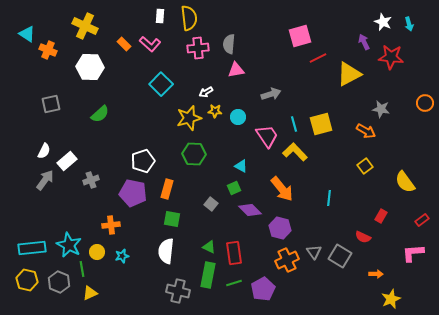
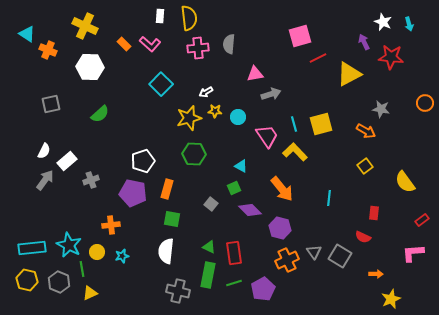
pink triangle at (236, 70): moved 19 px right, 4 px down
red rectangle at (381, 216): moved 7 px left, 3 px up; rotated 24 degrees counterclockwise
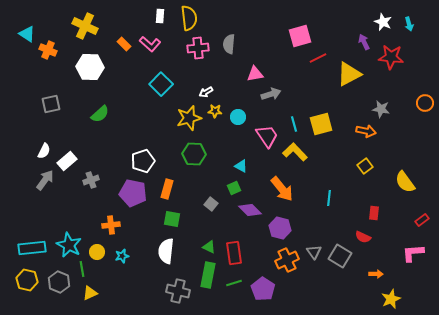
orange arrow at (366, 131): rotated 18 degrees counterclockwise
purple pentagon at (263, 289): rotated 10 degrees counterclockwise
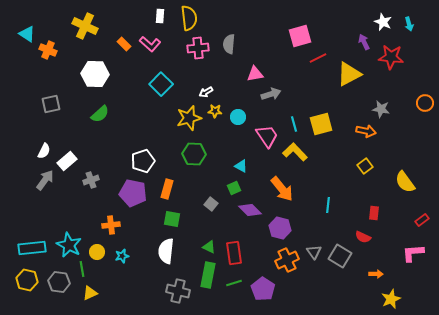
white hexagon at (90, 67): moved 5 px right, 7 px down
cyan line at (329, 198): moved 1 px left, 7 px down
gray hexagon at (59, 282): rotated 15 degrees counterclockwise
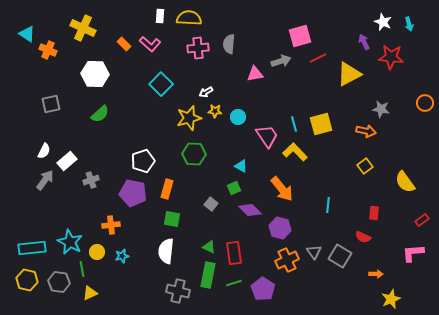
yellow semicircle at (189, 18): rotated 80 degrees counterclockwise
yellow cross at (85, 26): moved 2 px left, 2 px down
gray arrow at (271, 94): moved 10 px right, 33 px up
cyan star at (69, 245): moved 1 px right, 3 px up
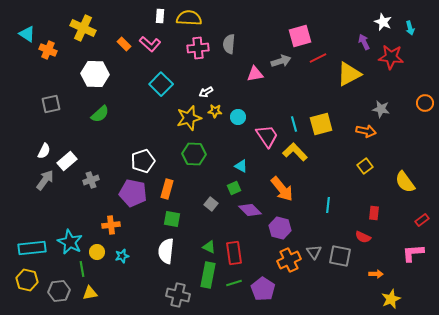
cyan arrow at (409, 24): moved 1 px right, 4 px down
gray square at (340, 256): rotated 20 degrees counterclockwise
orange cross at (287, 260): moved 2 px right
gray hexagon at (59, 282): moved 9 px down; rotated 15 degrees counterclockwise
gray cross at (178, 291): moved 4 px down
yellow triangle at (90, 293): rotated 14 degrees clockwise
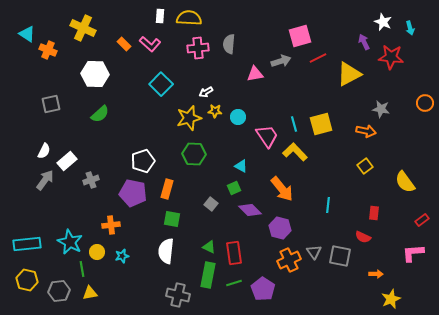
cyan rectangle at (32, 248): moved 5 px left, 4 px up
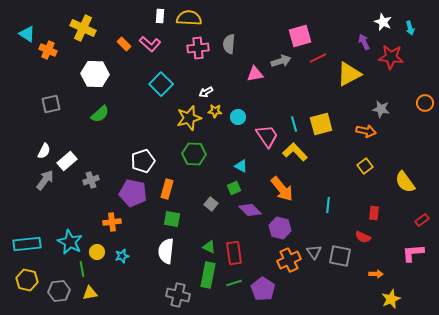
orange cross at (111, 225): moved 1 px right, 3 px up
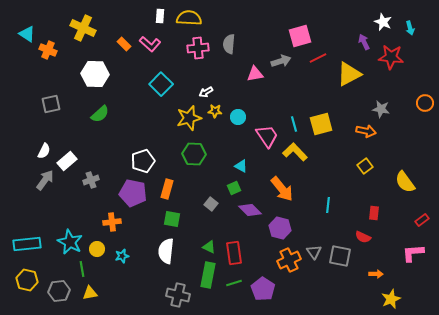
yellow circle at (97, 252): moved 3 px up
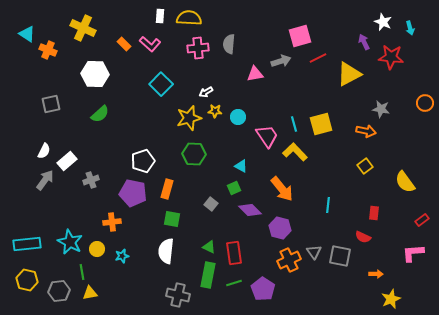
green line at (82, 269): moved 3 px down
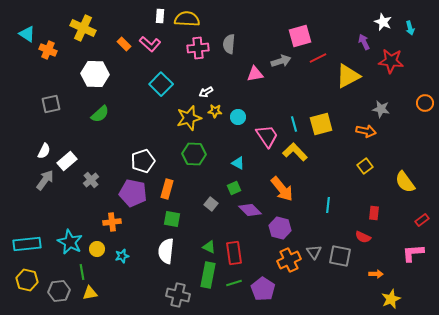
yellow semicircle at (189, 18): moved 2 px left, 1 px down
red star at (391, 57): moved 4 px down
yellow triangle at (349, 74): moved 1 px left, 2 px down
cyan triangle at (241, 166): moved 3 px left, 3 px up
gray cross at (91, 180): rotated 21 degrees counterclockwise
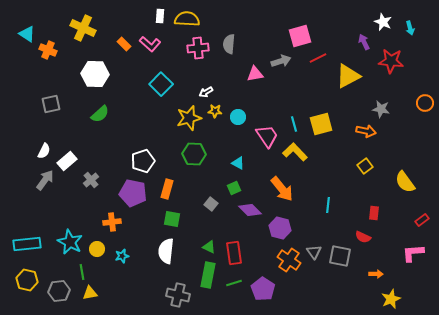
orange cross at (289, 260): rotated 30 degrees counterclockwise
